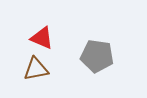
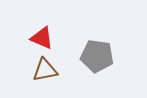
brown triangle: moved 9 px right, 1 px down
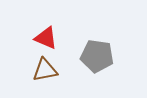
red triangle: moved 4 px right
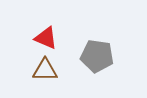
brown triangle: rotated 12 degrees clockwise
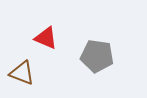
brown triangle: moved 23 px left, 3 px down; rotated 20 degrees clockwise
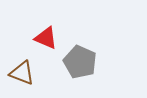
gray pentagon: moved 17 px left, 6 px down; rotated 16 degrees clockwise
